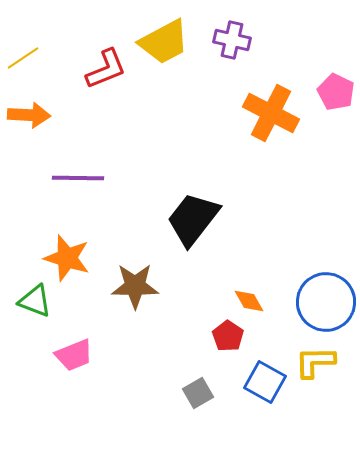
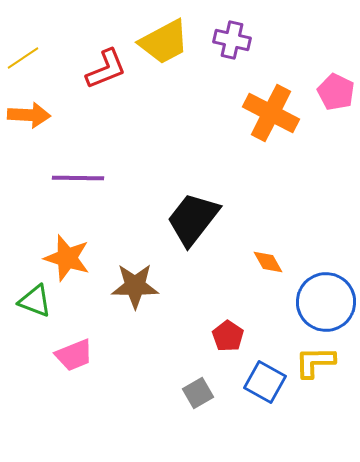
orange diamond: moved 19 px right, 39 px up
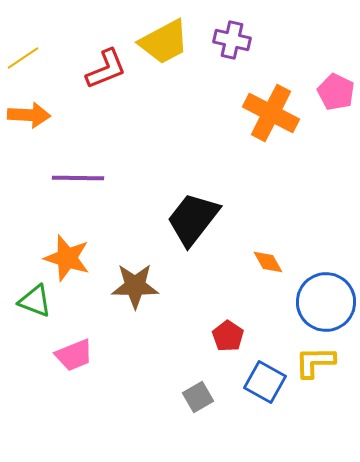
gray square: moved 4 px down
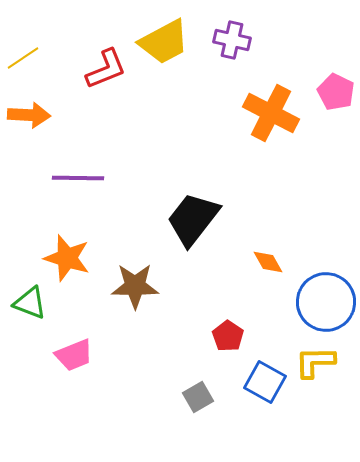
green triangle: moved 5 px left, 2 px down
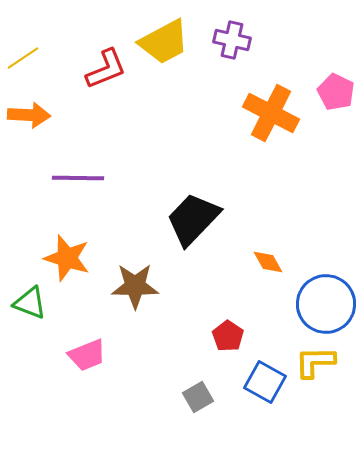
black trapezoid: rotated 6 degrees clockwise
blue circle: moved 2 px down
pink trapezoid: moved 13 px right
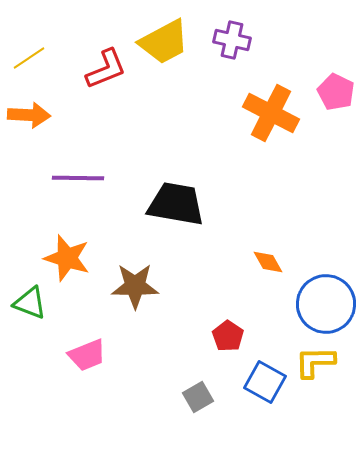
yellow line: moved 6 px right
black trapezoid: moved 17 px left, 15 px up; rotated 56 degrees clockwise
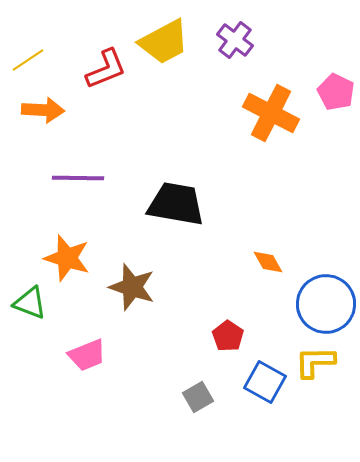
purple cross: moved 3 px right; rotated 24 degrees clockwise
yellow line: moved 1 px left, 2 px down
orange arrow: moved 14 px right, 5 px up
brown star: moved 3 px left, 1 px down; rotated 18 degrees clockwise
